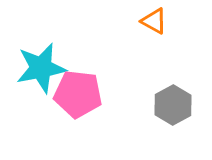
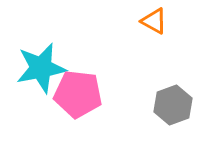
gray hexagon: rotated 9 degrees clockwise
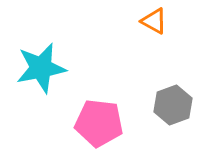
pink pentagon: moved 21 px right, 29 px down
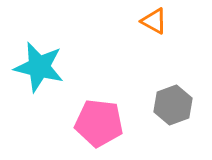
cyan star: moved 2 px left, 1 px up; rotated 24 degrees clockwise
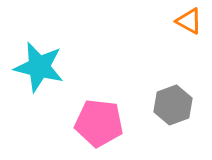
orange triangle: moved 35 px right
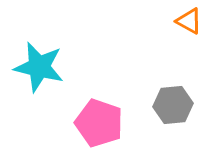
gray hexagon: rotated 15 degrees clockwise
pink pentagon: rotated 12 degrees clockwise
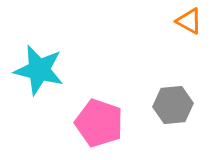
cyan star: moved 3 px down
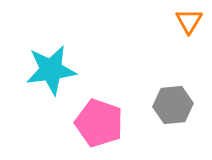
orange triangle: rotated 32 degrees clockwise
cyan star: moved 12 px right; rotated 21 degrees counterclockwise
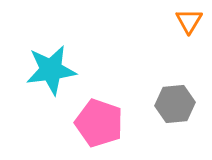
gray hexagon: moved 2 px right, 1 px up
